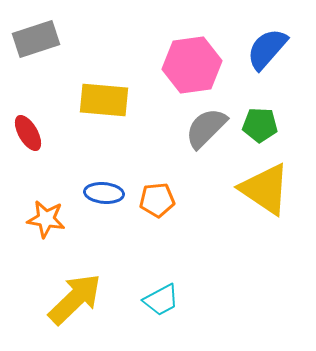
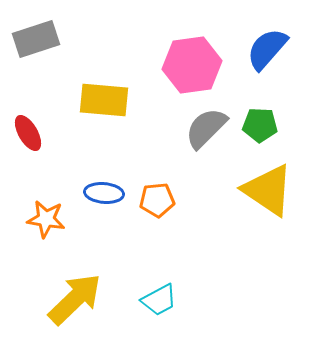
yellow triangle: moved 3 px right, 1 px down
cyan trapezoid: moved 2 px left
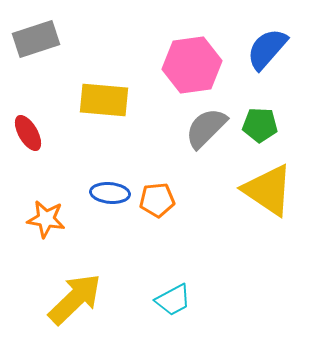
blue ellipse: moved 6 px right
cyan trapezoid: moved 14 px right
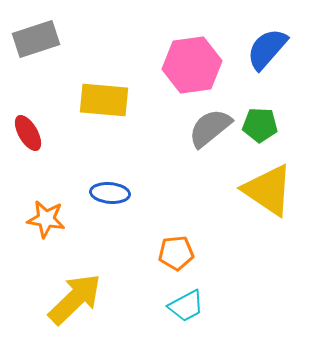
gray semicircle: moved 4 px right; rotated 6 degrees clockwise
orange pentagon: moved 19 px right, 53 px down
cyan trapezoid: moved 13 px right, 6 px down
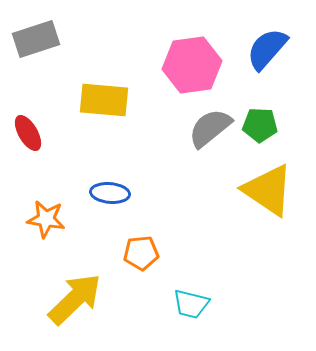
orange pentagon: moved 35 px left
cyan trapezoid: moved 5 px right, 2 px up; rotated 42 degrees clockwise
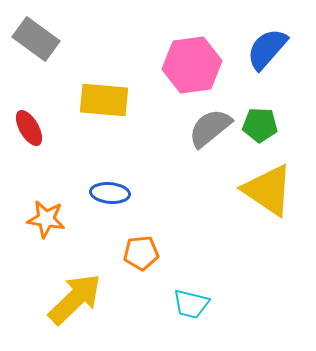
gray rectangle: rotated 54 degrees clockwise
red ellipse: moved 1 px right, 5 px up
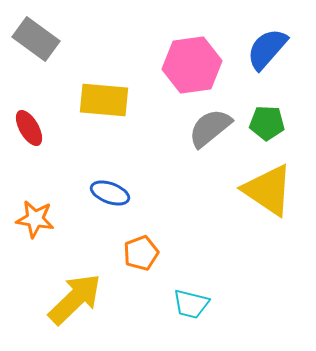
green pentagon: moved 7 px right, 2 px up
blue ellipse: rotated 15 degrees clockwise
orange star: moved 11 px left
orange pentagon: rotated 16 degrees counterclockwise
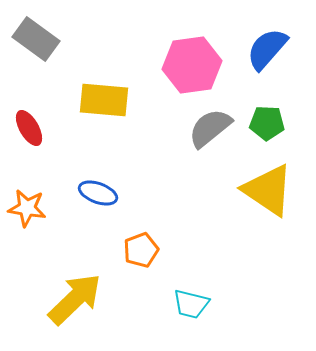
blue ellipse: moved 12 px left
orange star: moved 8 px left, 11 px up
orange pentagon: moved 3 px up
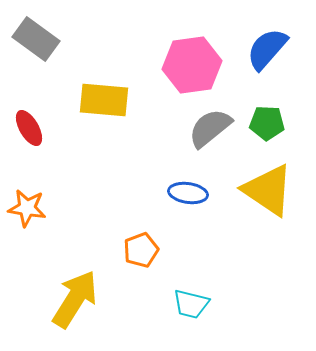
blue ellipse: moved 90 px right; rotated 12 degrees counterclockwise
yellow arrow: rotated 14 degrees counterclockwise
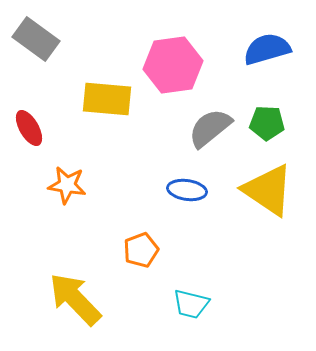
blue semicircle: rotated 33 degrees clockwise
pink hexagon: moved 19 px left
yellow rectangle: moved 3 px right, 1 px up
blue ellipse: moved 1 px left, 3 px up
orange star: moved 40 px right, 23 px up
yellow arrow: rotated 76 degrees counterclockwise
